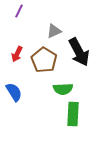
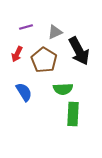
purple line: moved 7 px right, 16 px down; rotated 48 degrees clockwise
gray triangle: moved 1 px right, 1 px down
black arrow: moved 1 px up
blue semicircle: moved 10 px right
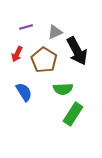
black arrow: moved 2 px left
green rectangle: rotated 30 degrees clockwise
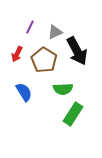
purple line: moved 4 px right; rotated 48 degrees counterclockwise
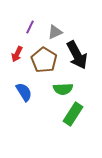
black arrow: moved 4 px down
